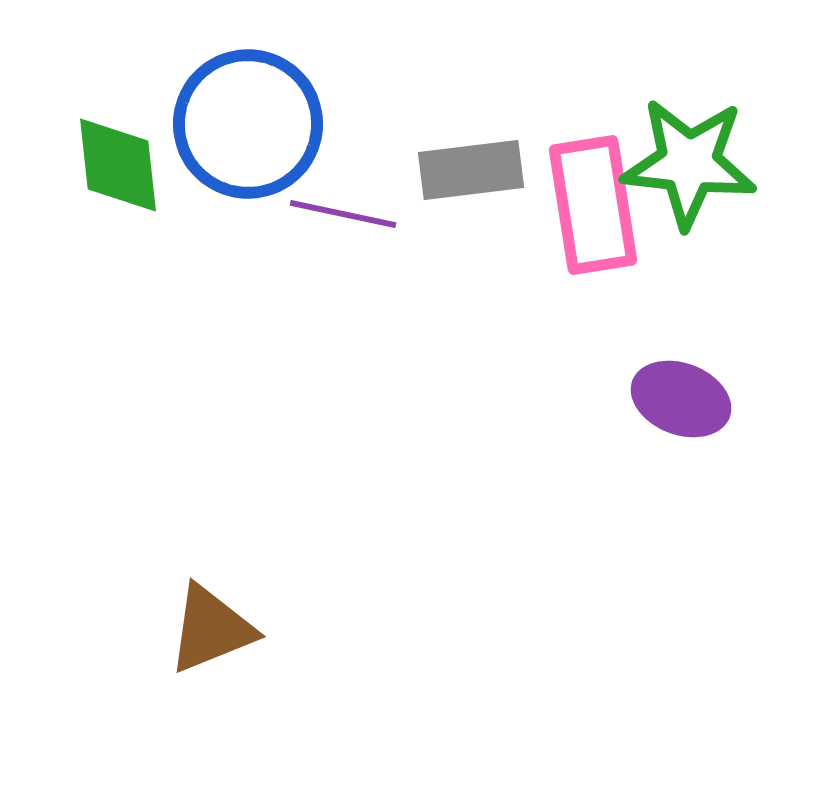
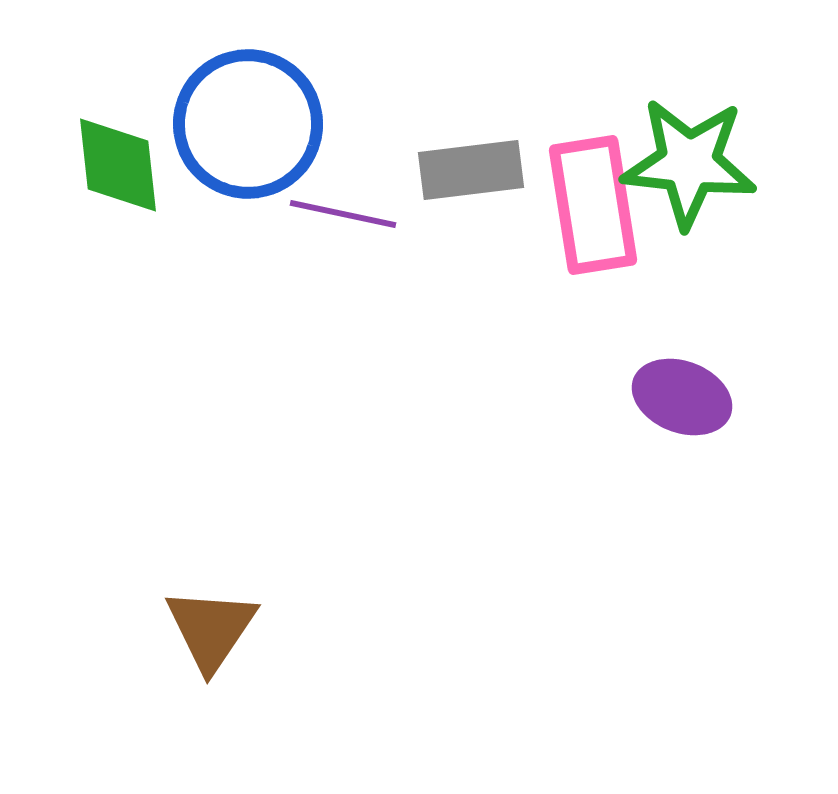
purple ellipse: moved 1 px right, 2 px up
brown triangle: rotated 34 degrees counterclockwise
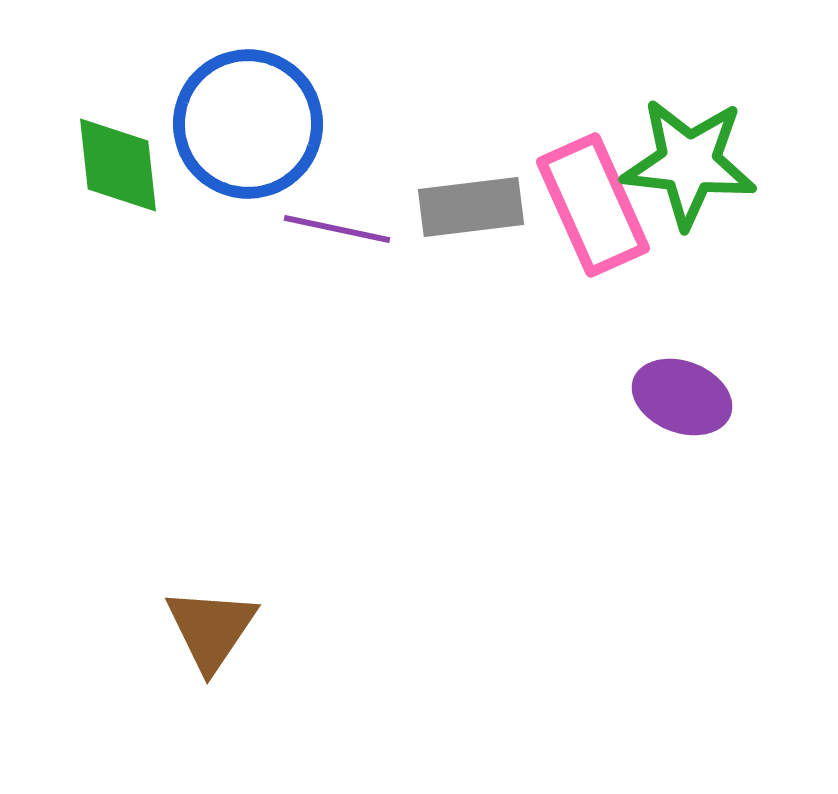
gray rectangle: moved 37 px down
pink rectangle: rotated 15 degrees counterclockwise
purple line: moved 6 px left, 15 px down
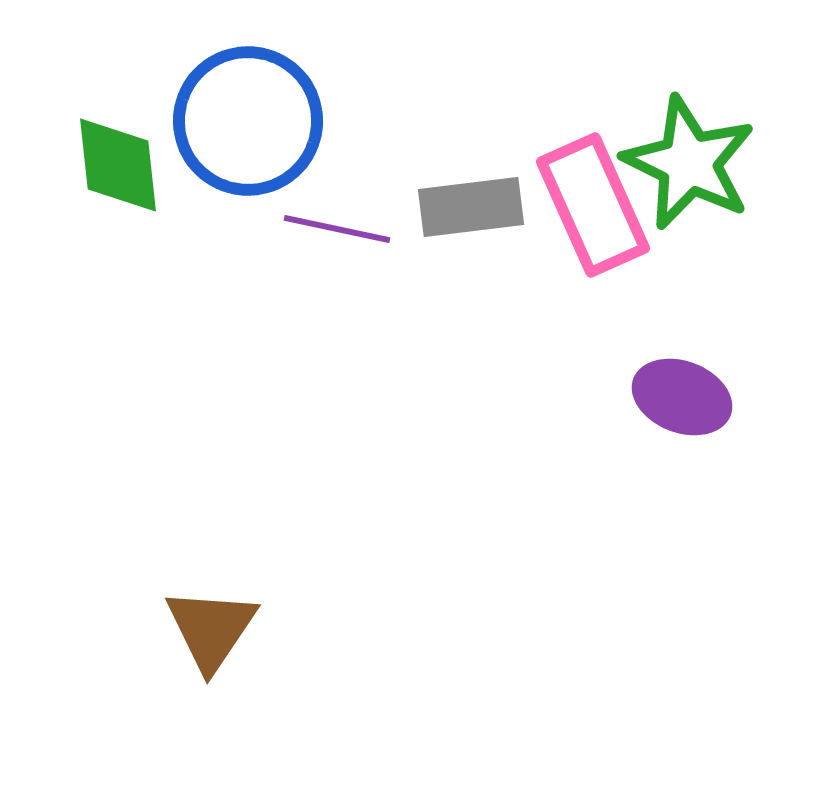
blue circle: moved 3 px up
green star: rotated 20 degrees clockwise
